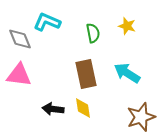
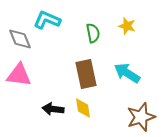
cyan L-shape: moved 2 px up
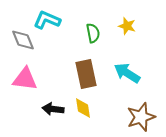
gray diamond: moved 3 px right, 1 px down
pink triangle: moved 6 px right, 4 px down
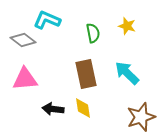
gray diamond: rotated 30 degrees counterclockwise
cyan arrow: rotated 12 degrees clockwise
pink triangle: rotated 12 degrees counterclockwise
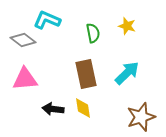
cyan arrow: rotated 92 degrees clockwise
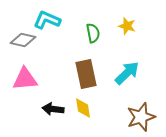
gray diamond: rotated 25 degrees counterclockwise
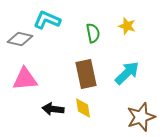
gray diamond: moved 3 px left, 1 px up
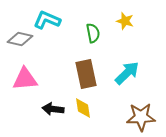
yellow star: moved 2 px left, 5 px up
brown star: rotated 16 degrees clockwise
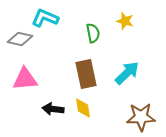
cyan L-shape: moved 2 px left, 2 px up
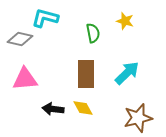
cyan L-shape: rotated 8 degrees counterclockwise
brown rectangle: rotated 12 degrees clockwise
yellow diamond: rotated 20 degrees counterclockwise
brown star: moved 3 px left, 1 px down; rotated 12 degrees counterclockwise
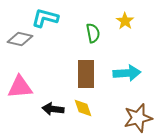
yellow star: rotated 18 degrees clockwise
cyan arrow: rotated 40 degrees clockwise
pink triangle: moved 5 px left, 8 px down
yellow diamond: rotated 10 degrees clockwise
